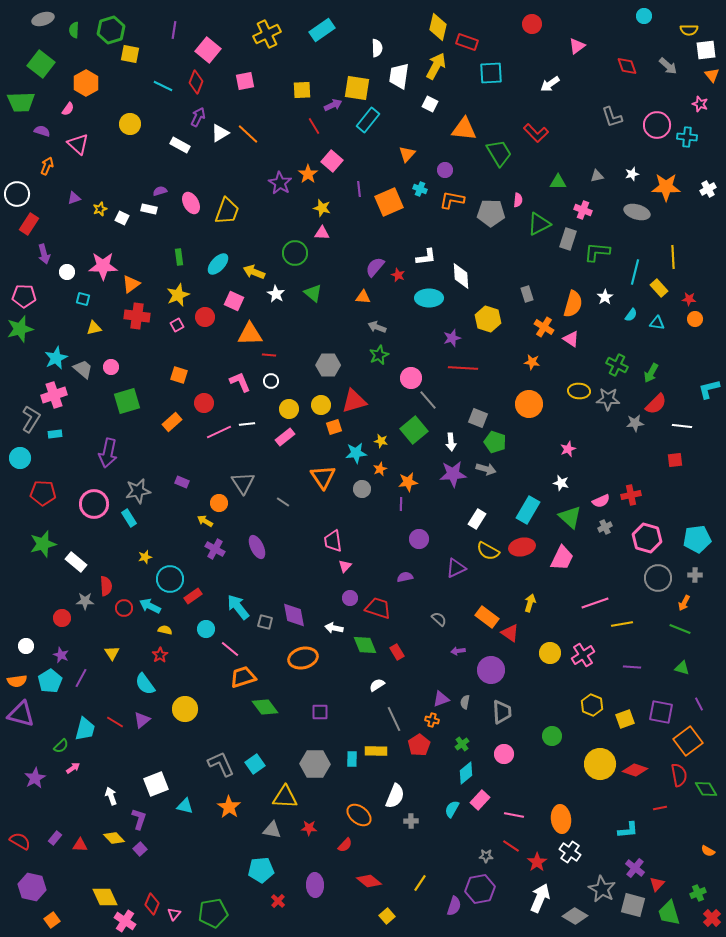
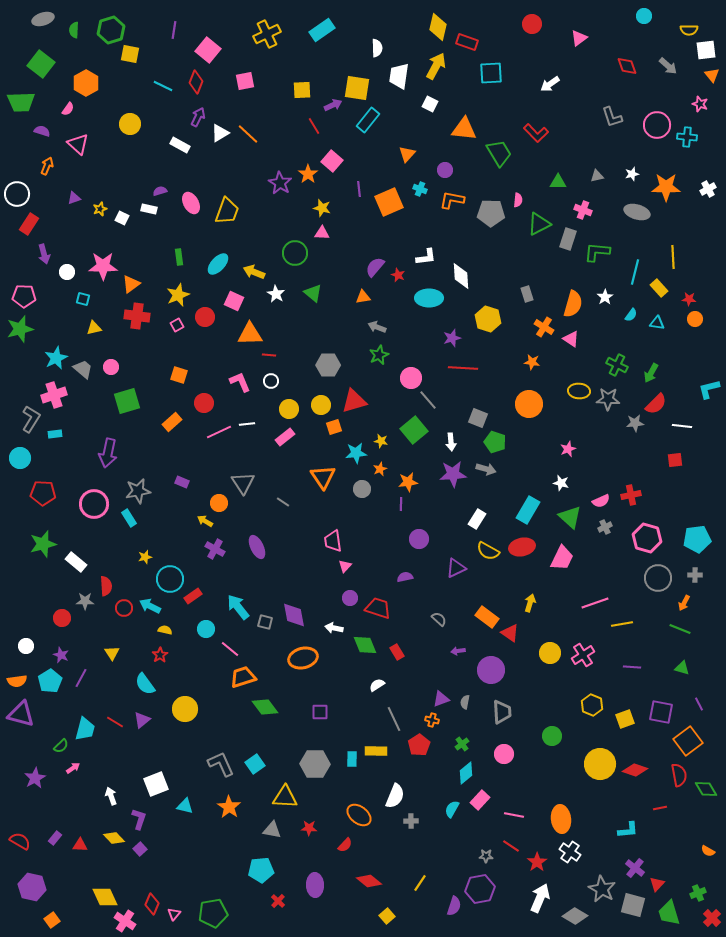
pink triangle at (577, 46): moved 2 px right, 8 px up
orange triangle at (363, 297): rotated 14 degrees counterclockwise
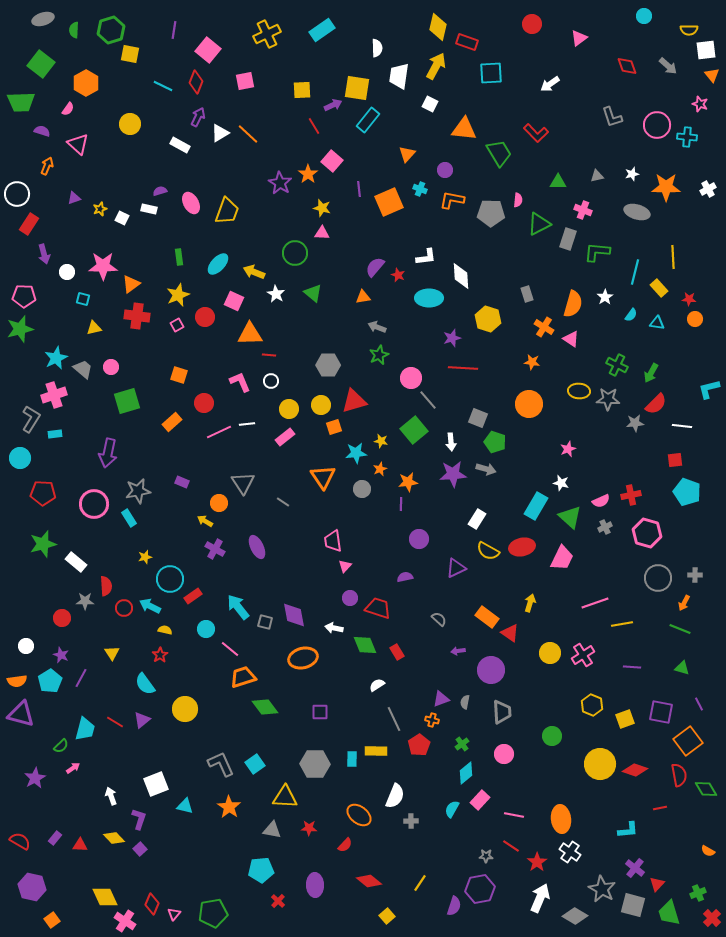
cyan rectangle at (528, 510): moved 8 px right, 4 px up
pink hexagon at (647, 538): moved 5 px up
cyan pentagon at (697, 539): moved 10 px left, 47 px up; rotated 28 degrees clockwise
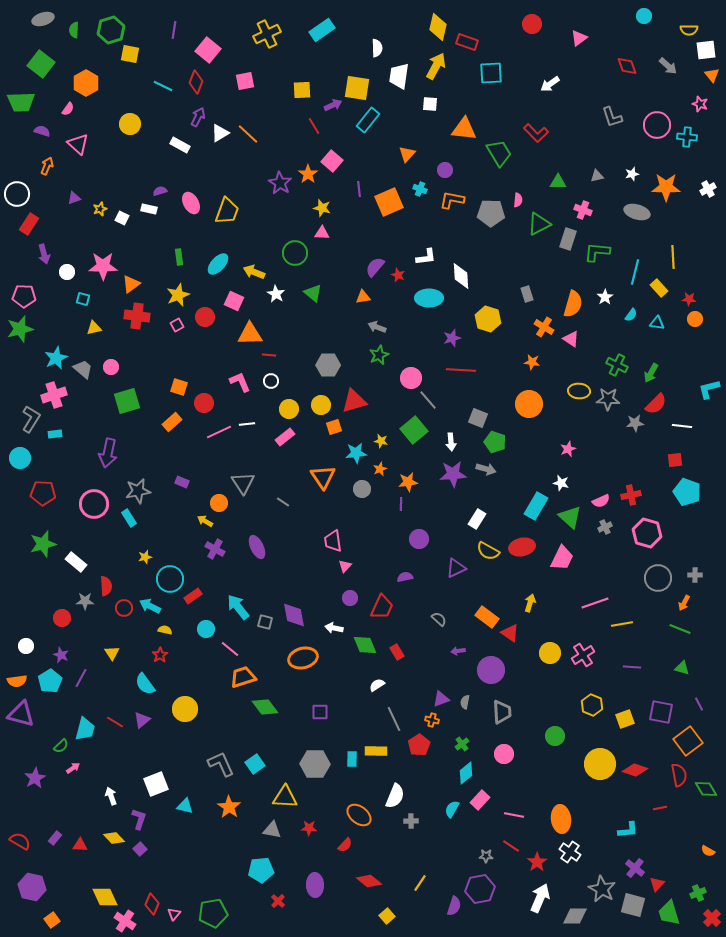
white square at (430, 104): rotated 21 degrees counterclockwise
red line at (463, 368): moved 2 px left, 2 px down
orange square at (179, 375): moved 12 px down
red trapezoid at (378, 608): moved 4 px right, 1 px up; rotated 96 degrees clockwise
green circle at (552, 736): moved 3 px right
gray diamond at (575, 916): rotated 30 degrees counterclockwise
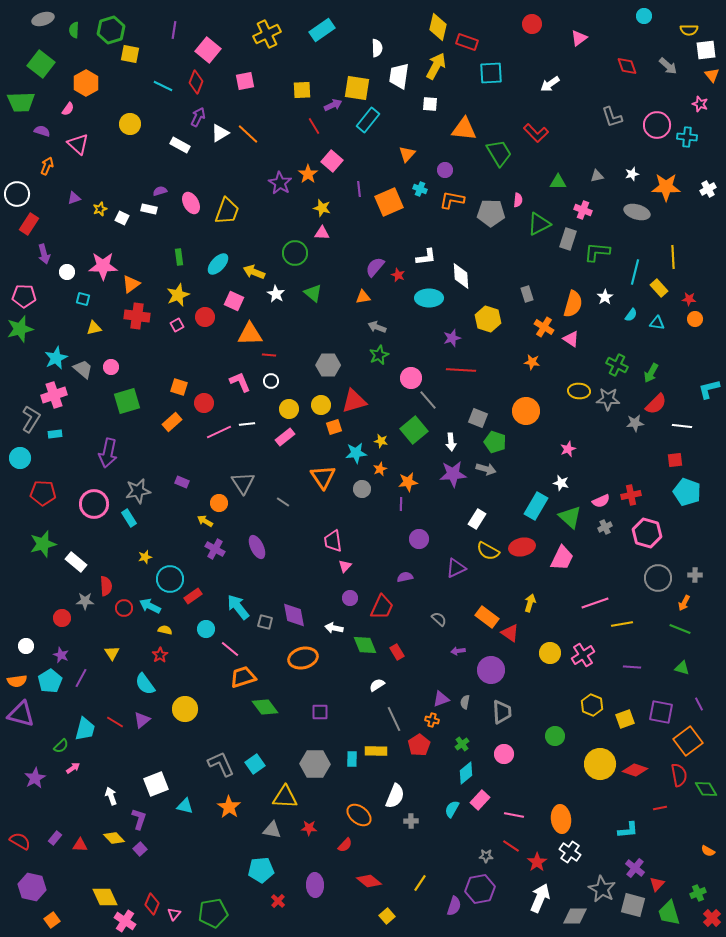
orange circle at (529, 404): moved 3 px left, 7 px down
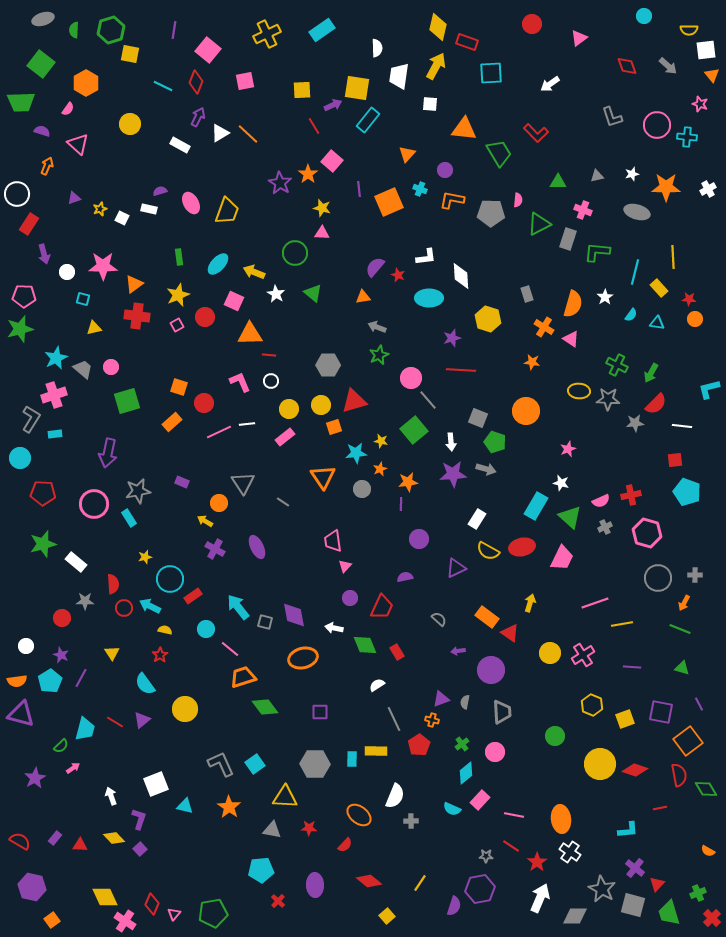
orange triangle at (131, 284): moved 3 px right
red semicircle at (106, 586): moved 7 px right, 2 px up
pink circle at (504, 754): moved 9 px left, 2 px up
cyan semicircle at (452, 809): rotated 96 degrees counterclockwise
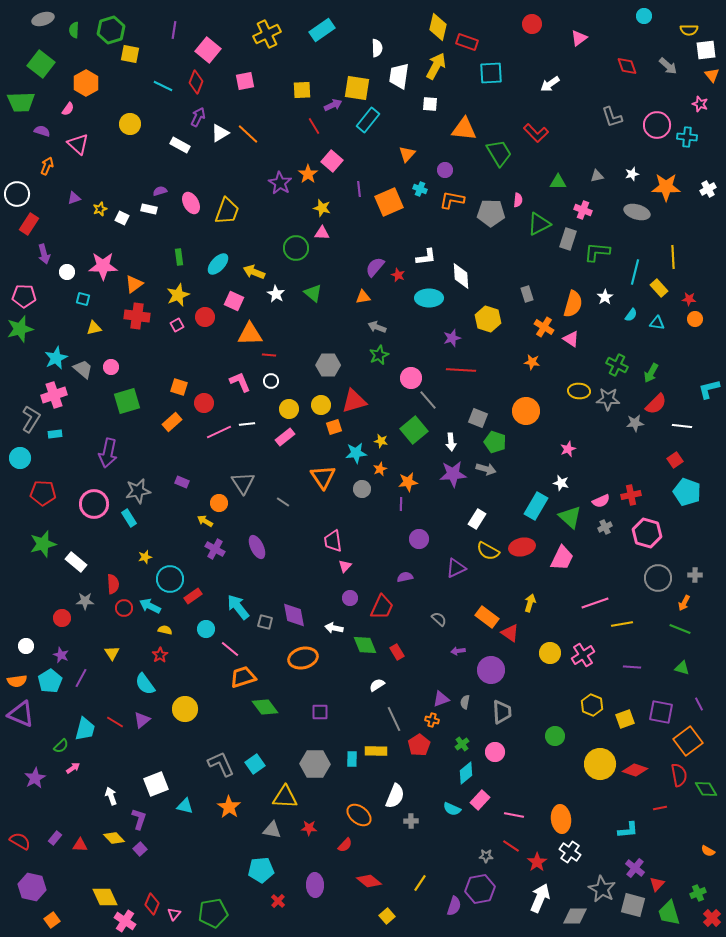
green circle at (295, 253): moved 1 px right, 5 px up
red square at (675, 460): rotated 28 degrees counterclockwise
purple triangle at (21, 714): rotated 8 degrees clockwise
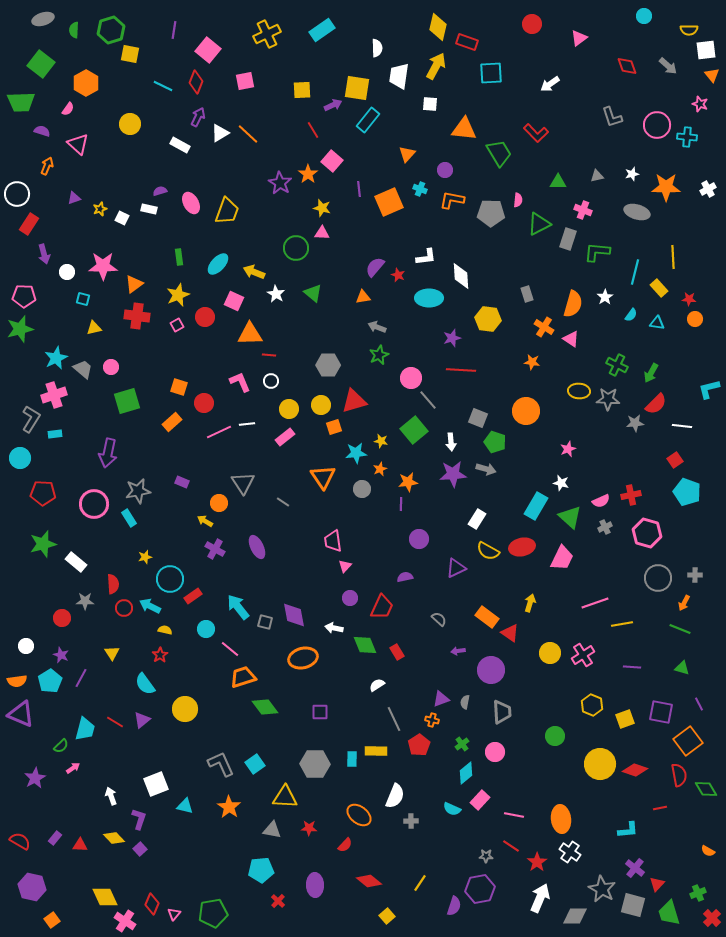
red line at (314, 126): moved 1 px left, 4 px down
yellow hexagon at (488, 319): rotated 10 degrees counterclockwise
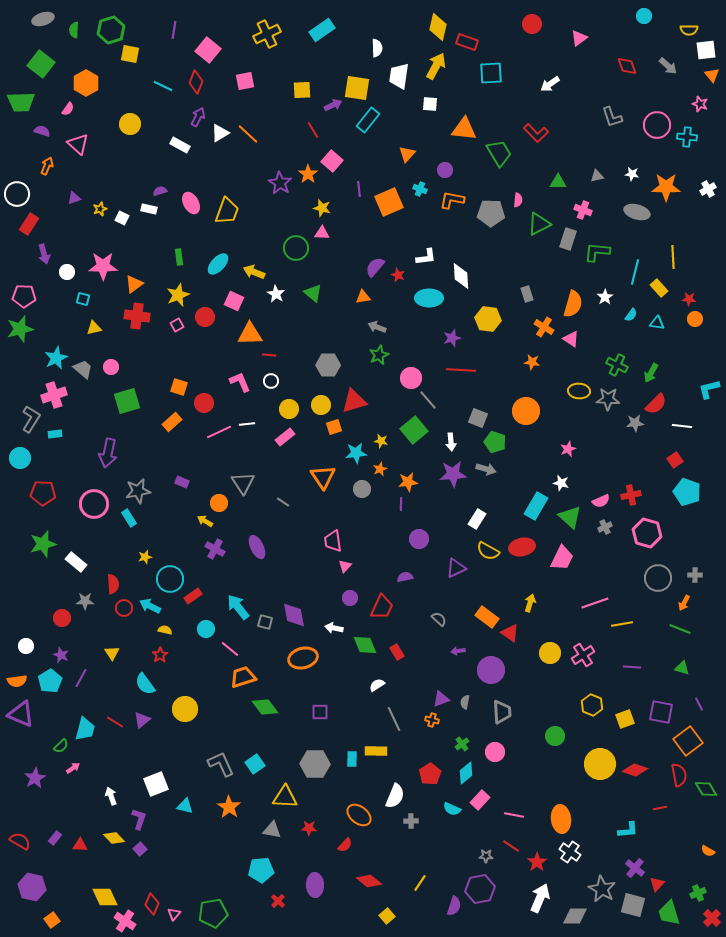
white star at (632, 174): rotated 24 degrees clockwise
red pentagon at (419, 745): moved 11 px right, 29 px down
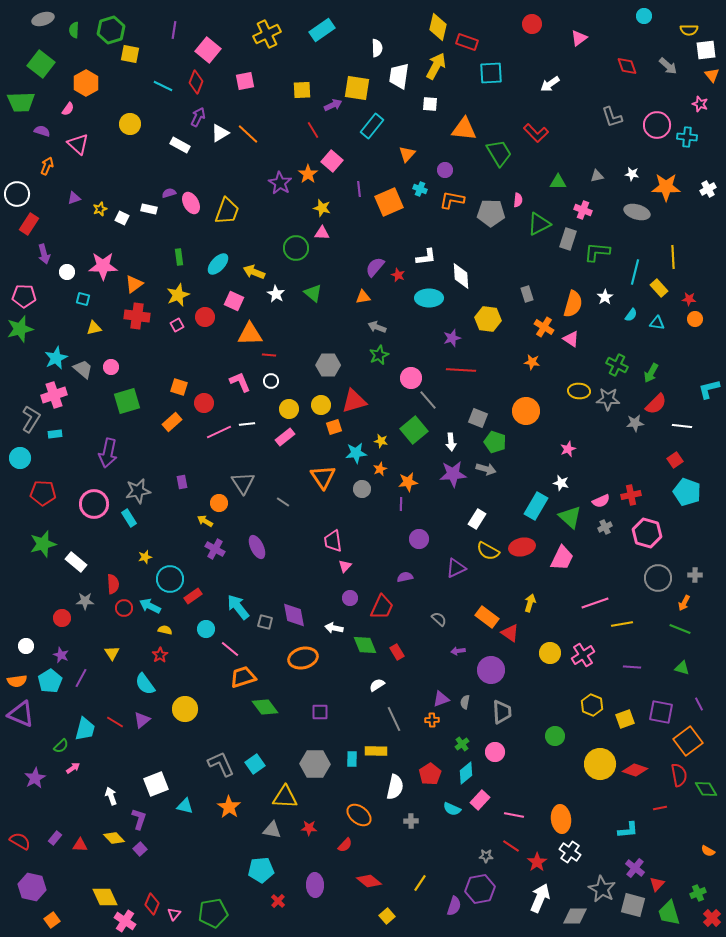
cyan rectangle at (368, 120): moved 4 px right, 6 px down
purple semicircle at (160, 191): moved 9 px right, 2 px down
purple rectangle at (182, 482): rotated 56 degrees clockwise
orange cross at (432, 720): rotated 16 degrees counterclockwise
white semicircle at (395, 796): moved 9 px up; rotated 10 degrees counterclockwise
